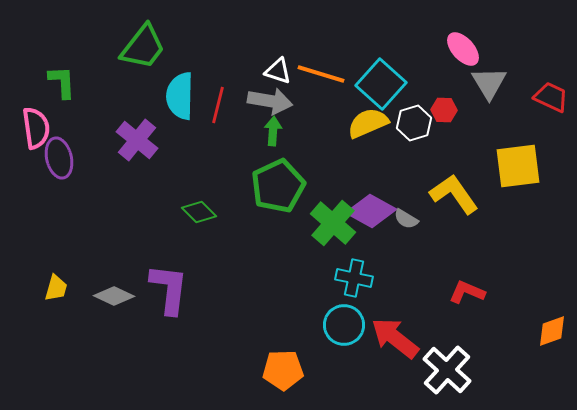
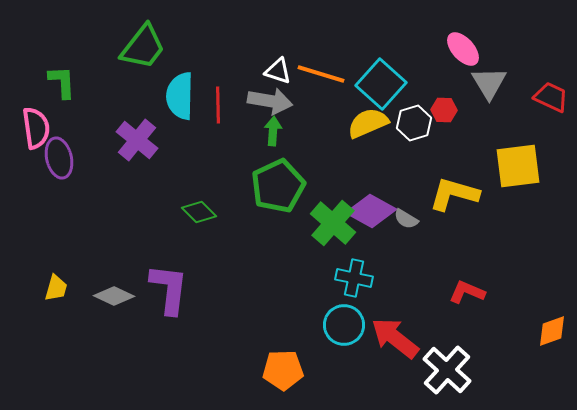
red line: rotated 15 degrees counterclockwise
yellow L-shape: rotated 39 degrees counterclockwise
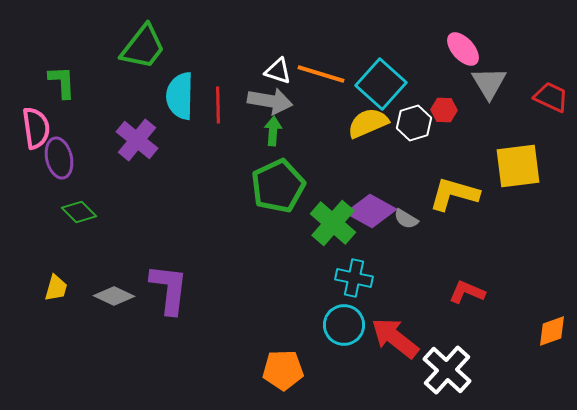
green diamond: moved 120 px left
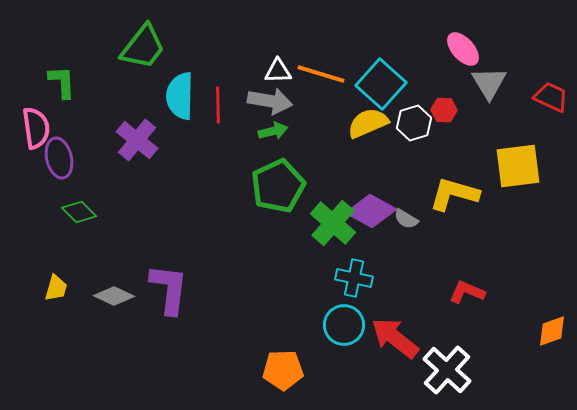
white triangle: rotated 20 degrees counterclockwise
green arrow: rotated 72 degrees clockwise
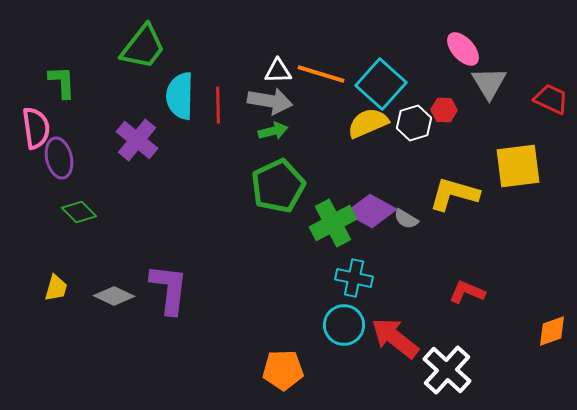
red trapezoid: moved 2 px down
green cross: rotated 21 degrees clockwise
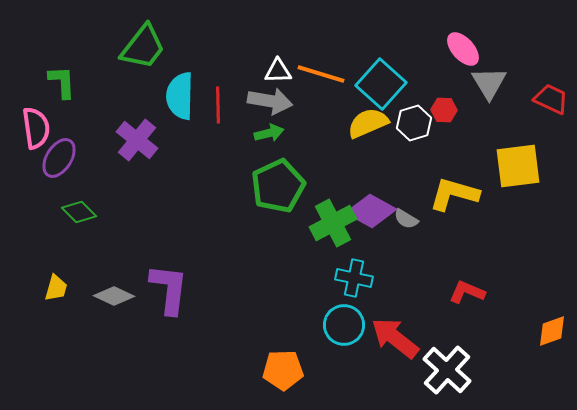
green arrow: moved 4 px left, 2 px down
purple ellipse: rotated 45 degrees clockwise
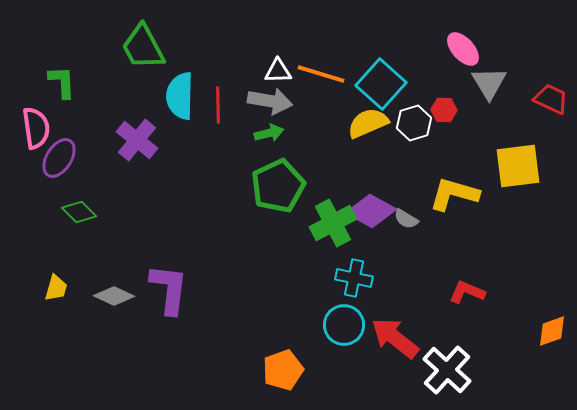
green trapezoid: rotated 114 degrees clockwise
orange pentagon: rotated 18 degrees counterclockwise
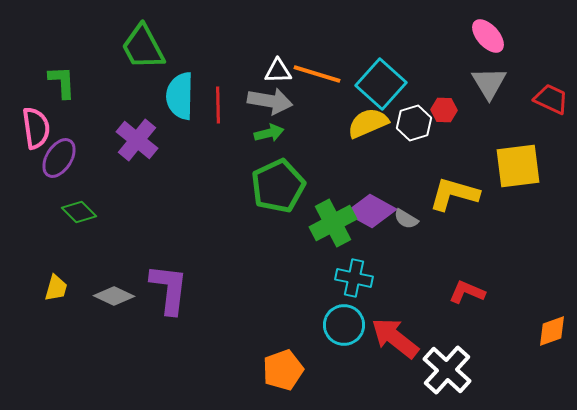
pink ellipse: moved 25 px right, 13 px up
orange line: moved 4 px left
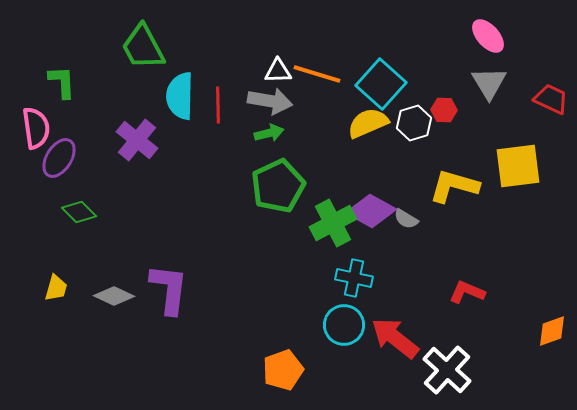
yellow L-shape: moved 8 px up
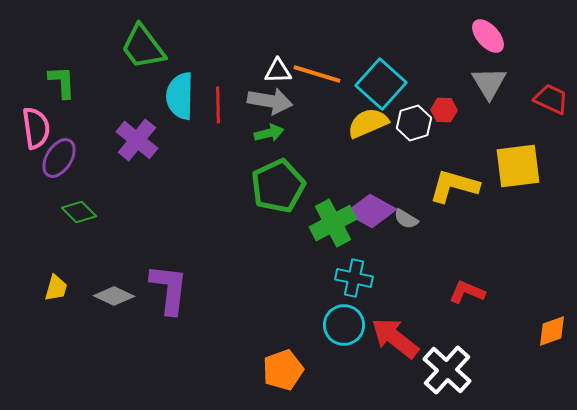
green trapezoid: rotated 9 degrees counterclockwise
